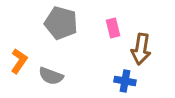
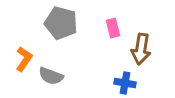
orange L-shape: moved 5 px right, 2 px up
blue cross: moved 2 px down
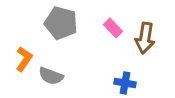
pink rectangle: rotated 30 degrees counterclockwise
brown arrow: moved 4 px right, 11 px up
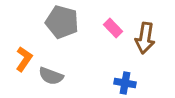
gray pentagon: moved 1 px right, 1 px up
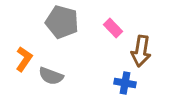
brown arrow: moved 4 px left, 13 px down
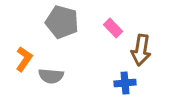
brown arrow: moved 1 px up
gray semicircle: rotated 15 degrees counterclockwise
blue cross: rotated 15 degrees counterclockwise
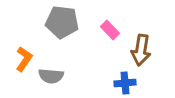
gray pentagon: rotated 8 degrees counterclockwise
pink rectangle: moved 3 px left, 2 px down
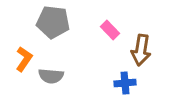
gray pentagon: moved 9 px left
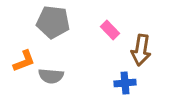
orange L-shape: moved 2 px down; rotated 35 degrees clockwise
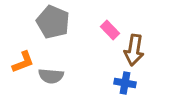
gray pentagon: rotated 16 degrees clockwise
brown arrow: moved 7 px left
orange L-shape: moved 1 px left, 1 px down
blue cross: rotated 15 degrees clockwise
